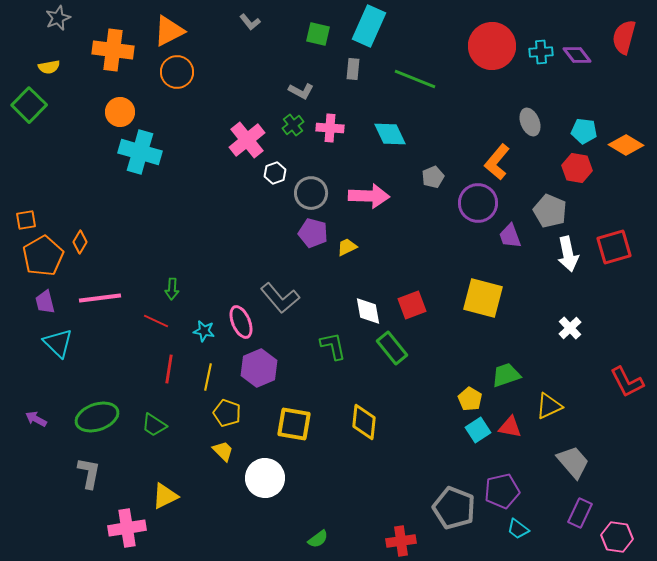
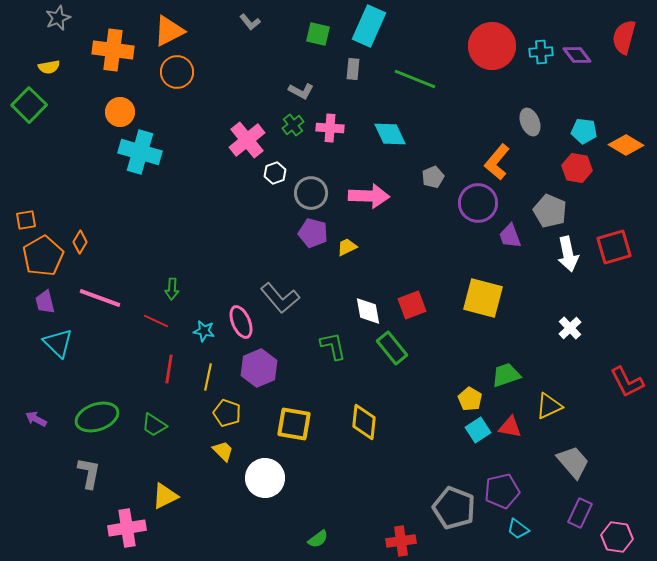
pink line at (100, 298): rotated 27 degrees clockwise
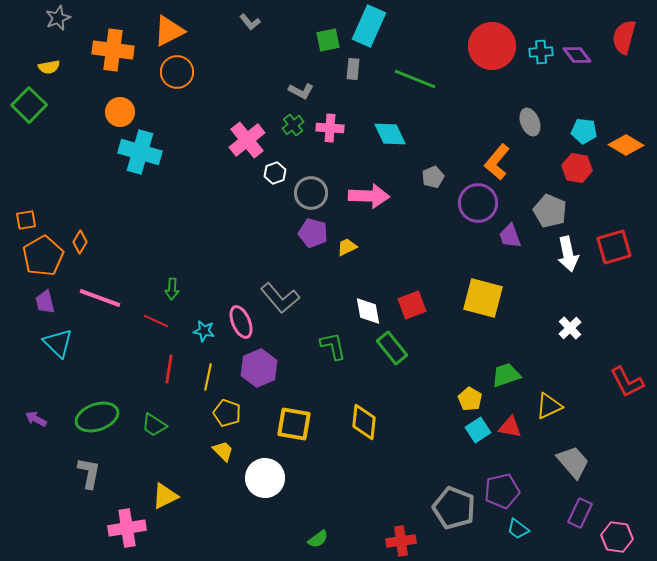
green square at (318, 34): moved 10 px right, 6 px down; rotated 25 degrees counterclockwise
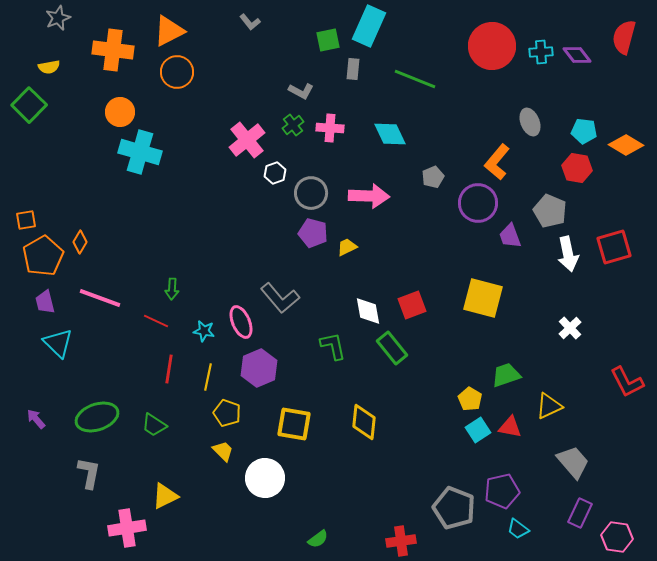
purple arrow at (36, 419): rotated 20 degrees clockwise
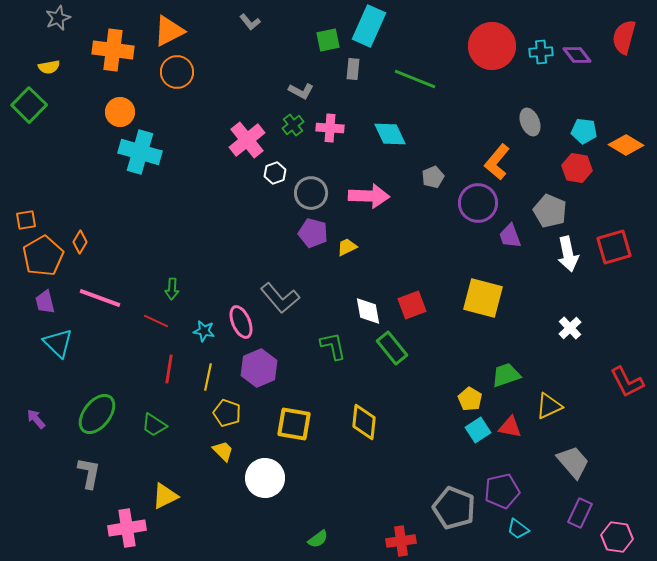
green ellipse at (97, 417): moved 3 px up; rotated 33 degrees counterclockwise
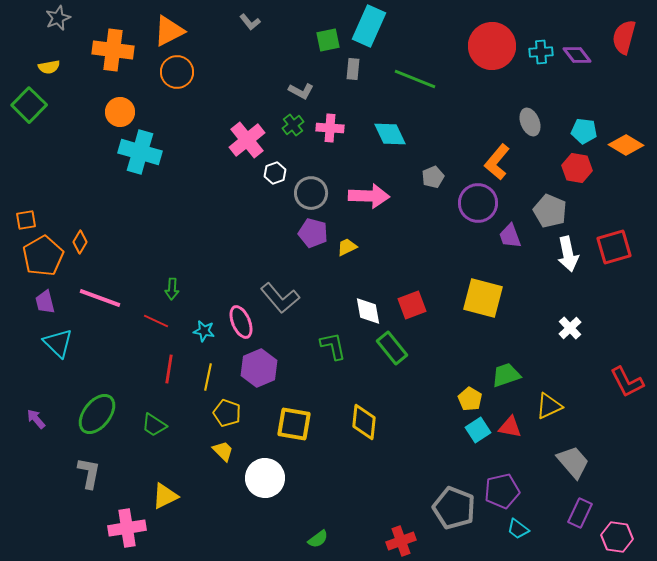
red cross at (401, 541): rotated 12 degrees counterclockwise
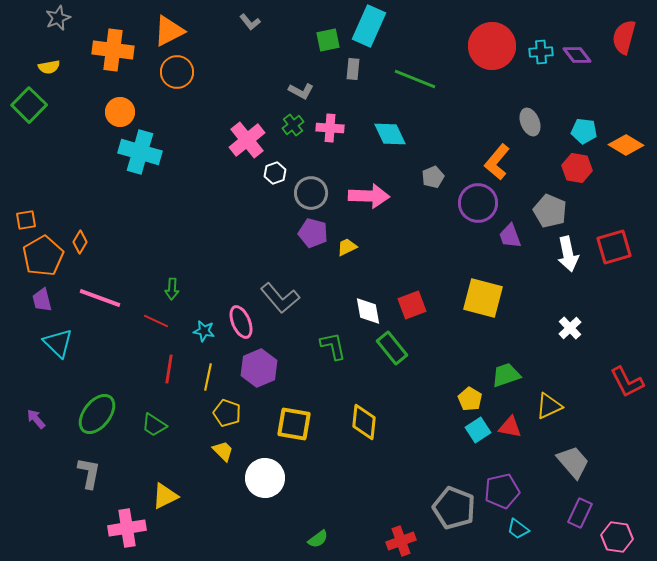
purple trapezoid at (45, 302): moved 3 px left, 2 px up
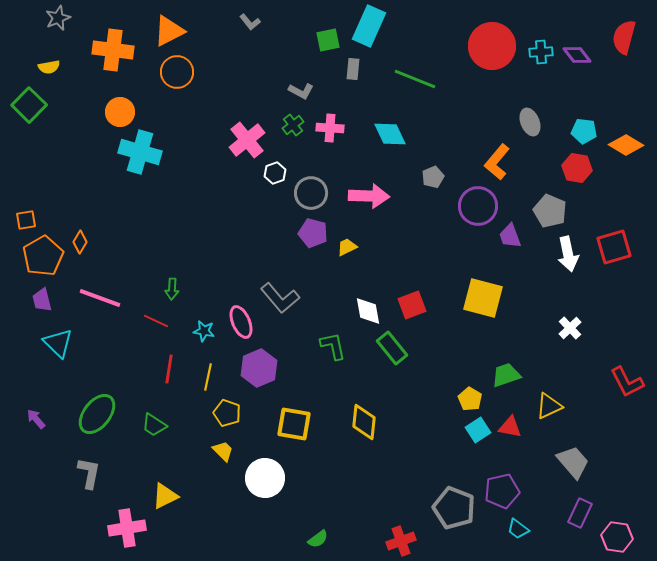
purple circle at (478, 203): moved 3 px down
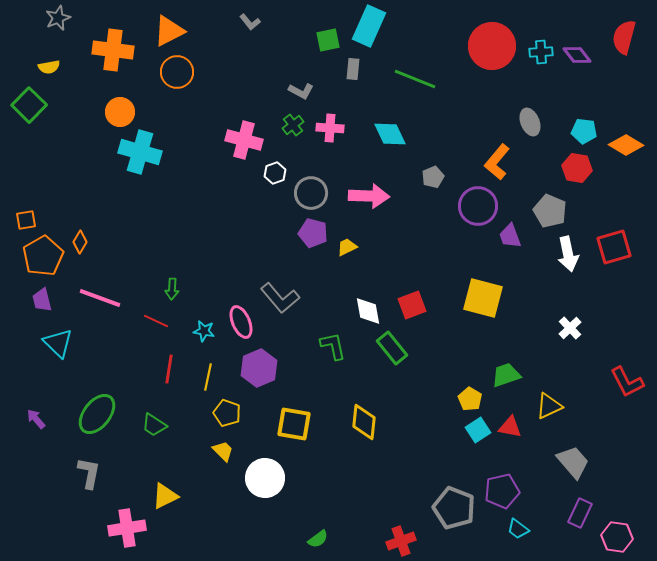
pink cross at (247, 140): moved 3 px left; rotated 36 degrees counterclockwise
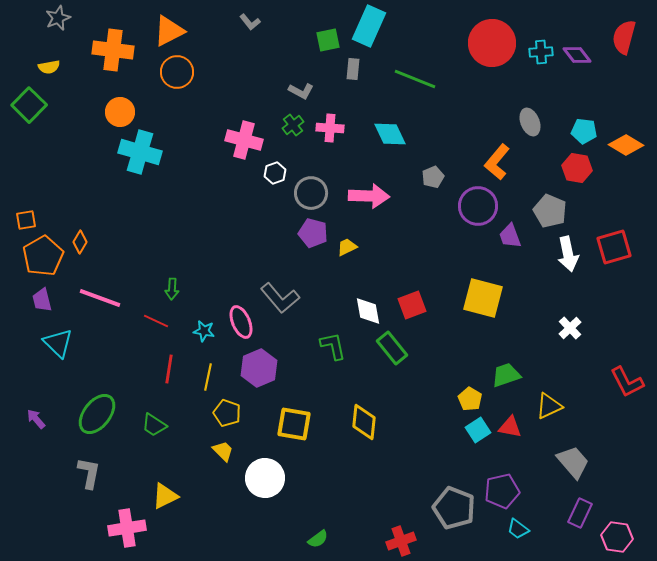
red circle at (492, 46): moved 3 px up
